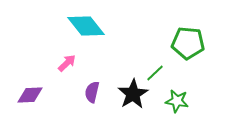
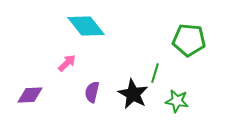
green pentagon: moved 1 px right, 3 px up
green line: rotated 30 degrees counterclockwise
black star: rotated 12 degrees counterclockwise
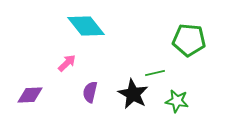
green line: rotated 60 degrees clockwise
purple semicircle: moved 2 px left
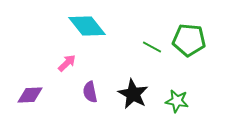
cyan diamond: moved 1 px right
green line: moved 3 px left, 26 px up; rotated 42 degrees clockwise
purple semicircle: rotated 25 degrees counterclockwise
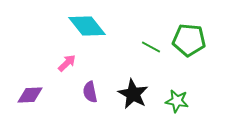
green line: moved 1 px left
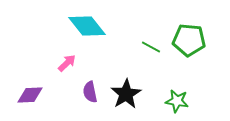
black star: moved 7 px left; rotated 12 degrees clockwise
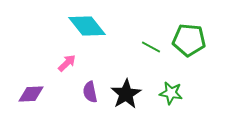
purple diamond: moved 1 px right, 1 px up
green star: moved 6 px left, 8 px up
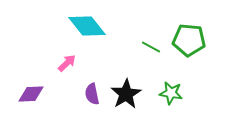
purple semicircle: moved 2 px right, 2 px down
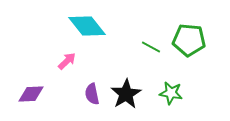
pink arrow: moved 2 px up
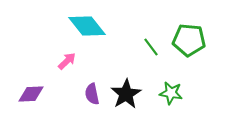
green line: rotated 24 degrees clockwise
